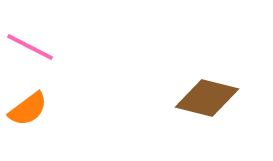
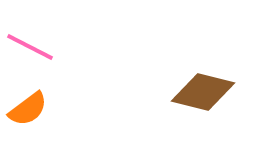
brown diamond: moved 4 px left, 6 px up
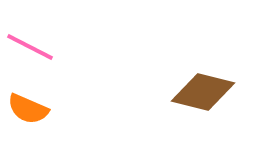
orange semicircle: rotated 60 degrees clockwise
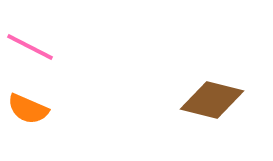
brown diamond: moved 9 px right, 8 px down
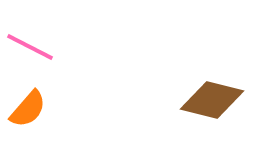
orange semicircle: rotated 72 degrees counterclockwise
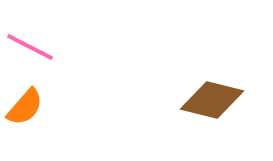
orange semicircle: moved 3 px left, 2 px up
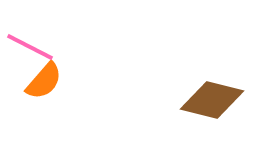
orange semicircle: moved 19 px right, 26 px up
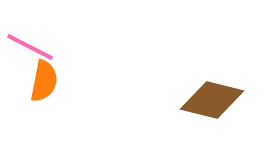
orange semicircle: rotated 30 degrees counterclockwise
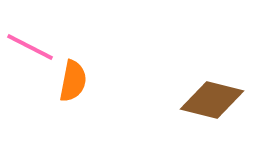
orange semicircle: moved 29 px right
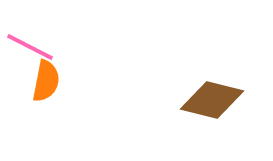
orange semicircle: moved 27 px left
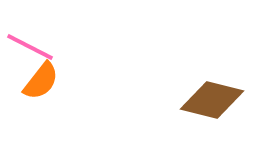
orange semicircle: moved 5 px left; rotated 27 degrees clockwise
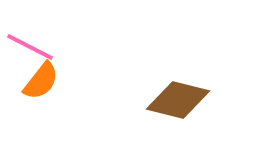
brown diamond: moved 34 px left
